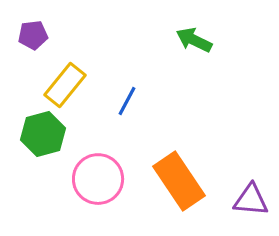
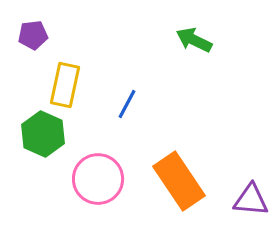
yellow rectangle: rotated 27 degrees counterclockwise
blue line: moved 3 px down
green hexagon: rotated 21 degrees counterclockwise
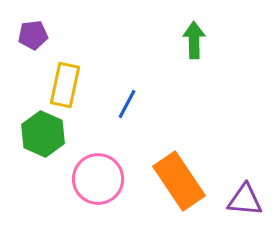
green arrow: rotated 63 degrees clockwise
purple triangle: moved 6 px left
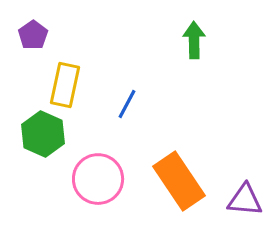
purple pentagon: rotated 28 degrees counterclockwise
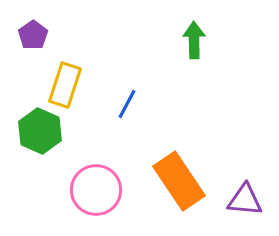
yellow rectangle: rotated 6 degrees clockwise
green hexagon: moved 3 px left, 3 px up
pink circle: moved 2 px left, 11 px down
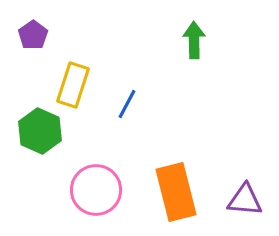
yellow rectangle: moved 8 px right
orange rectangle: moved 3 px left, 11 px down; rotated 20 degrees clockwise
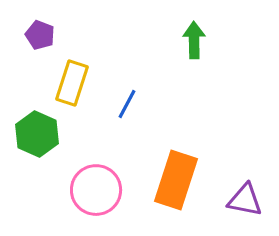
purple pentagon: moved 7 px right; rotated 16 degrees counterclockwise
yellow rectangle: moved 1 px left, 2 px up
green hexagon: moved 3 px left, 3 px down
orange rectangle: moved 12 px up; rotated 32 degrees clockwise
purple triangle: rotated 6 degrees clockwise
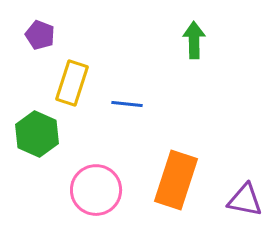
blue line: rotated 68 degrees clockwise
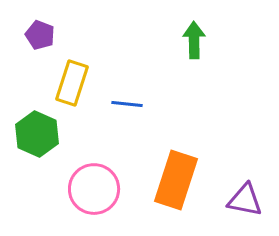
pink circle: moved 2 px left, 1 px up
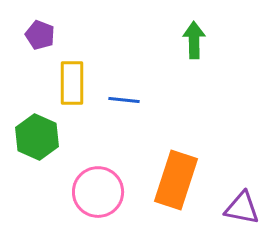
yellow rectangle: rotated 18 degrees counterclockwise
blue line: moved 3 px left, 4 px up
green hexagon: moved 3 px down
pink circle: moved 4 px right, 3 px down
purple triangle: moved 3 px left, 8 px down
